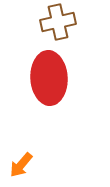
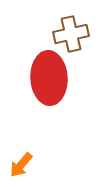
brown cross: moved 13 px right, 12 px down
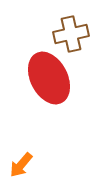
red ellipse: rotated 24 degrees counterclockwise
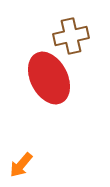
brown cross: moved 2 px down
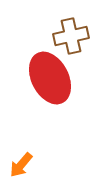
red ellipse: moved 1 px right
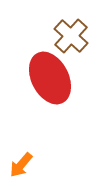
brown cross: rotated 36 degrees counterclockwise
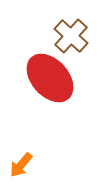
red ellipse: rotated 15 degrees counterclockwise
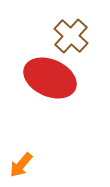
red ellipse: rotated 24 degrees counterclockwise
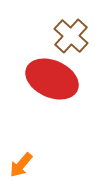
red ellipse: moved 2 px right, 1 px down
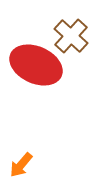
red ellipse: moved 16 px left, 14 px up
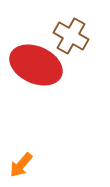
brown cross: rotated 12 degrees counterclockwise
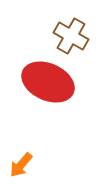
red ellipse: moved 12 px right, 17 px down
